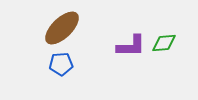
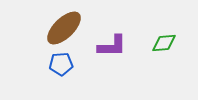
brown ellipse: moved 2 px right
purple L-shape: moved 19 px left
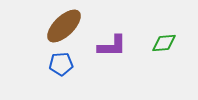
brown ellipse: moved 2 px up
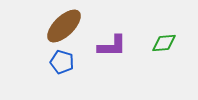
blue pentagon: moved 1 px right, 2 px up; rotated 20 degrees clockwise
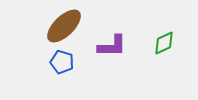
green diamond: rotated 20 degrees counterclockwise
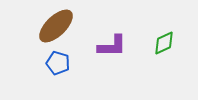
brown ellipse: moved 8 px left
blue pentagon: moved 4 px left, 1 px down
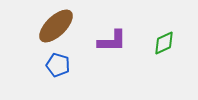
purple L-shape: moved 5 px up
blue pentagon: moved 2 px down
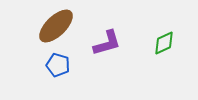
purple L-shape: moved 5 px left, 2 px down; rotated 16 degrees counterclockwise
